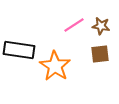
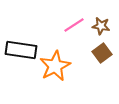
black rectangle: moved 2 px right
brown square: moved 2 px right, 1 px up; rotated 30 degrees counterclockwise
orange star: rotated 12 degrees clockwise
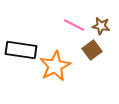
pink line: rotated 60 degrees clockwise
brown square: moved 10 px left, 3 px up
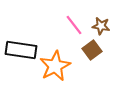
pink line: rotated 25 degrees clockwise
